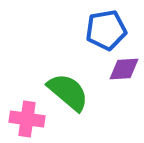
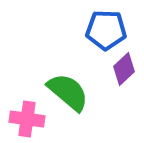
blue pentagon: rotated 12 degrees clockwise
purple diamond: rotated 40 degrees counterclockwise
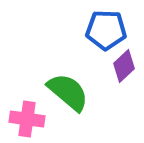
purple diamond: moved 3 px up
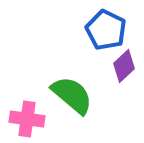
blue pentagon: rotated 24 degrees clockwise
green semicircle: moved 4 px right, 3 px down
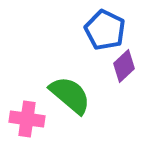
blue pentagon: moved 1 px left
green semicircle: moved 2 px left
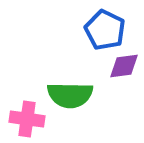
purple diamond: rotated 36 degrees clockwise
green semicircle: rotated 141 degrees clockwise
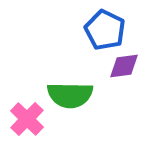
pink cross: rotated 36 degrees clockwise
